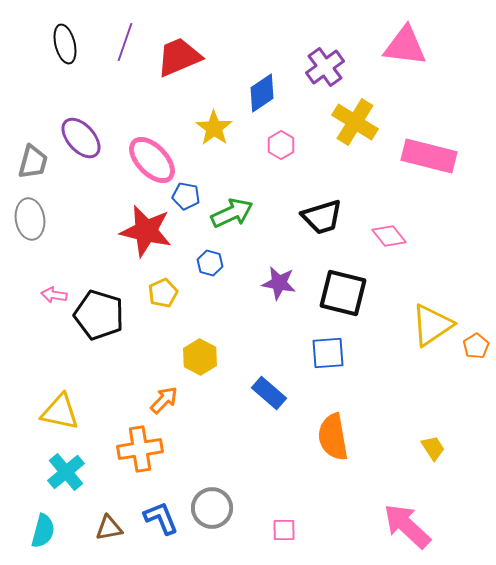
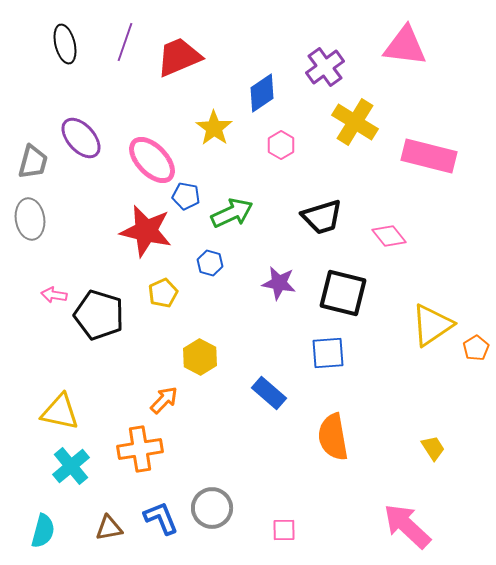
orange pentagon at (476, 346): moved 2 px down
cyan cross at (66, 472): moved 5 px right, 6 px up
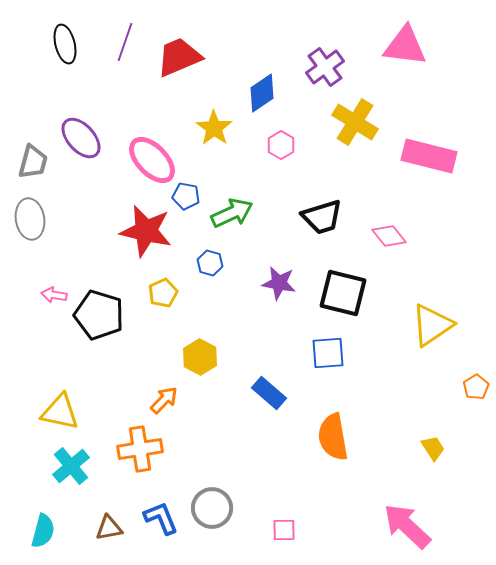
orange pentagon at (476, 348): moved 39 px down
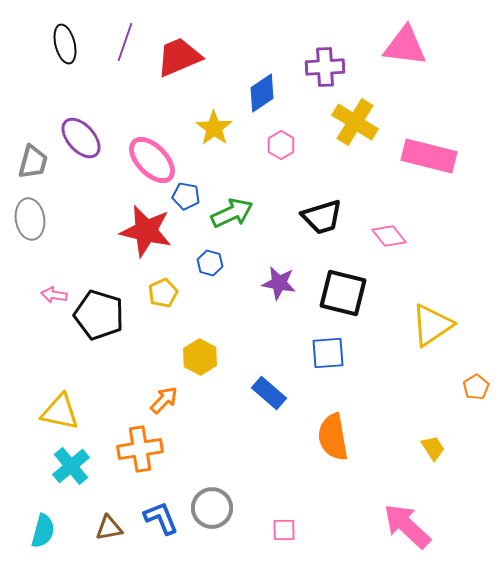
purple cross at (325, 67): rotated 33 degrees clockwise
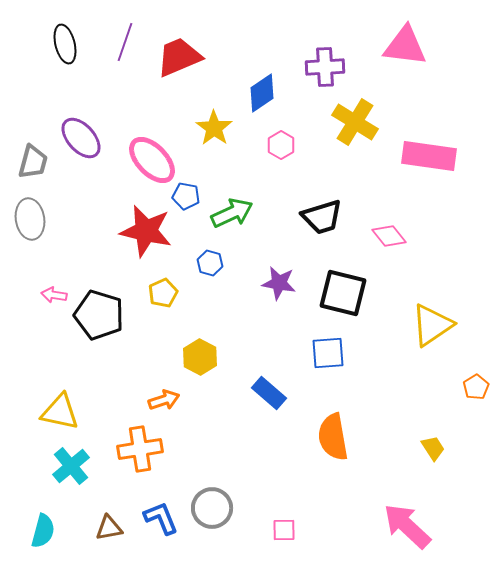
pink rectangle at (429, 156): rotated 6 degrees counterclockwise
orange arrow at (164, 400): rotated 28 degrees clockwise
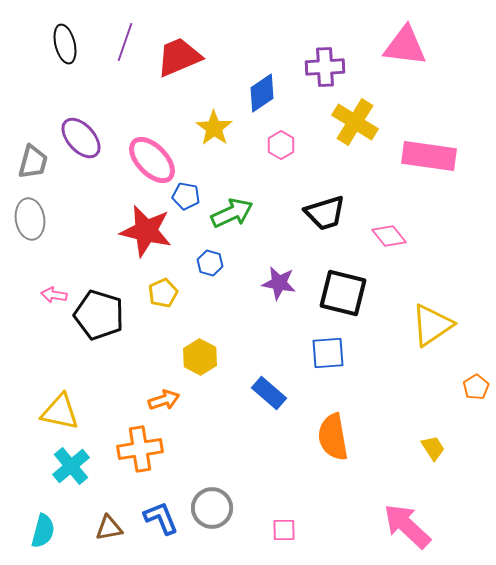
black trapezoid at (322, 217): moved 3 px right, 4 px up
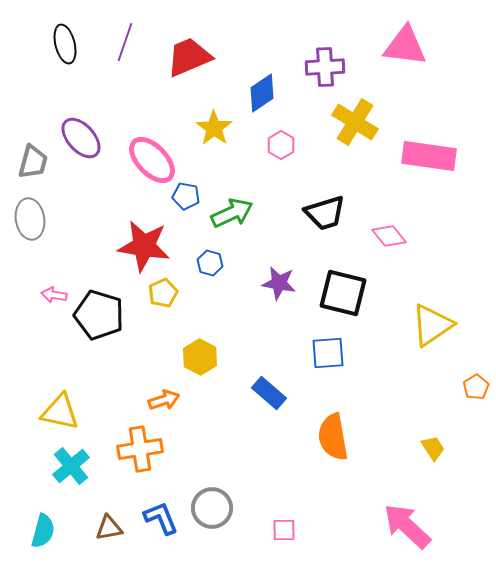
red trapezoid at (179, 57): moved 10 px right
red star at (146, 231): moved 2 px left, 15 px down; rotated 4 degrees counterclockwise
